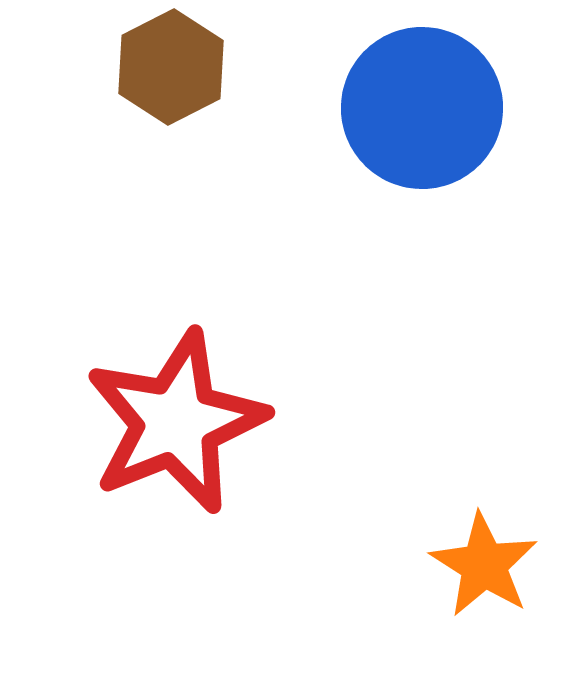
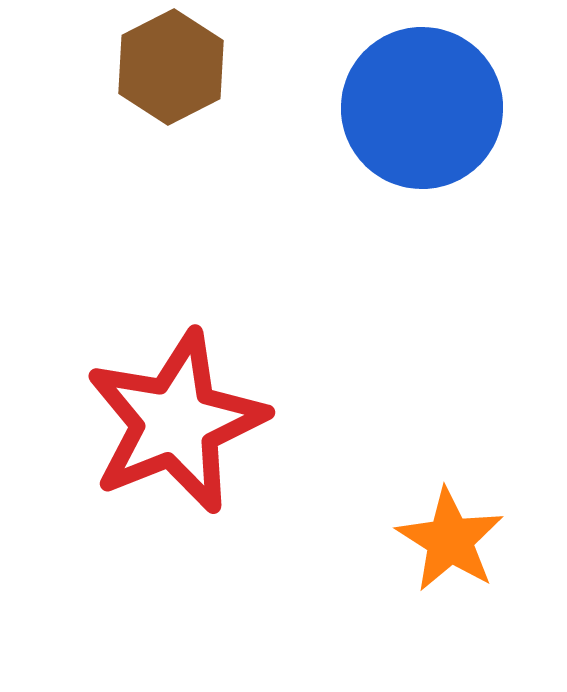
orange star: moved 34 px left, 25 px up
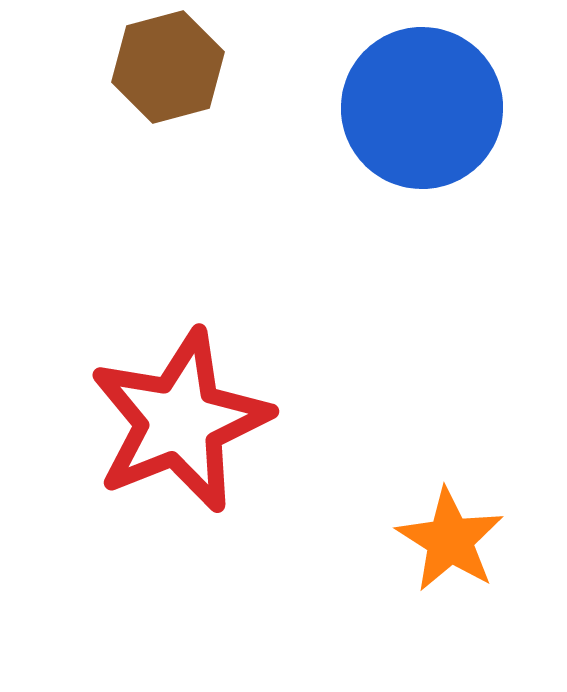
brown hexagon: moved 3 px left; rotated 12 degrees clockwise
red star: moved 4 px right, 1 px up
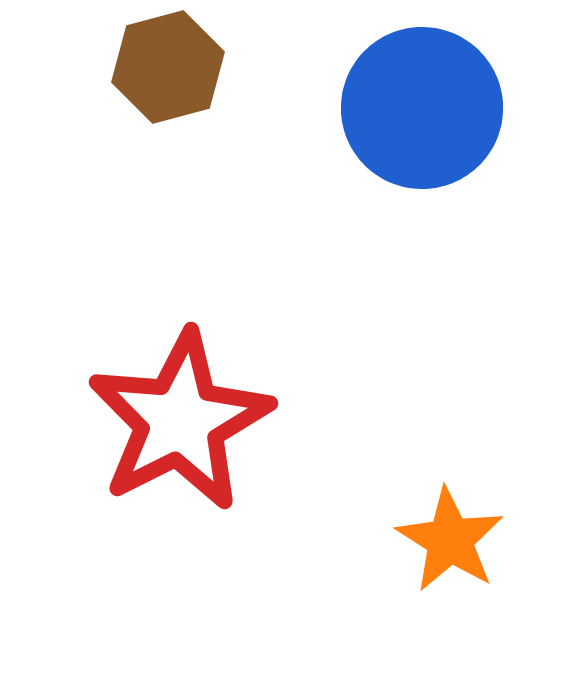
red star: rotated 5 degrees counterclockwise
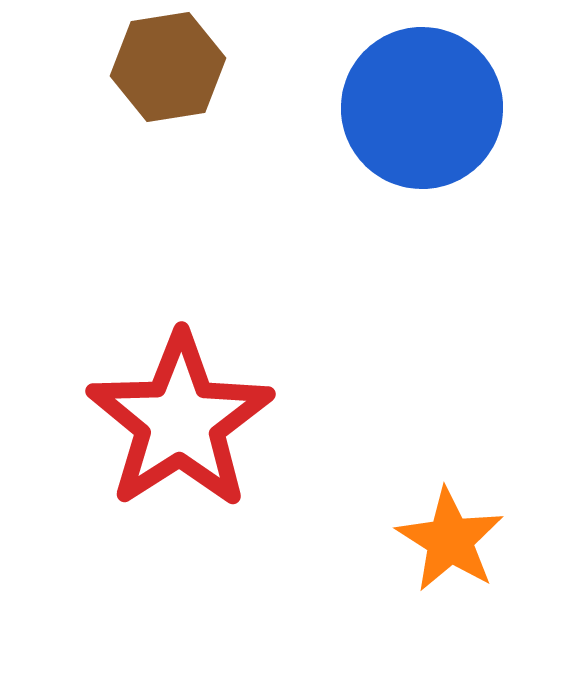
brown hexagon: rotated 6 degrees clockwise
red star: rotated 6 degrees counterclockwise
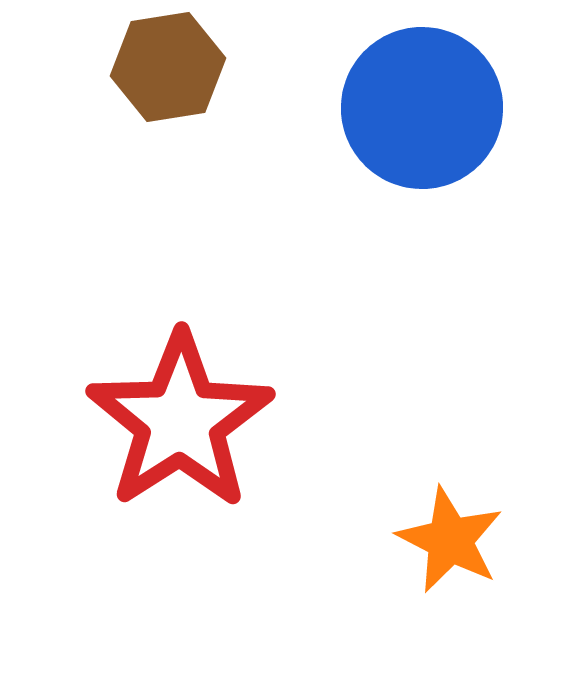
orange star: rotated 5 degrees counterclockwise
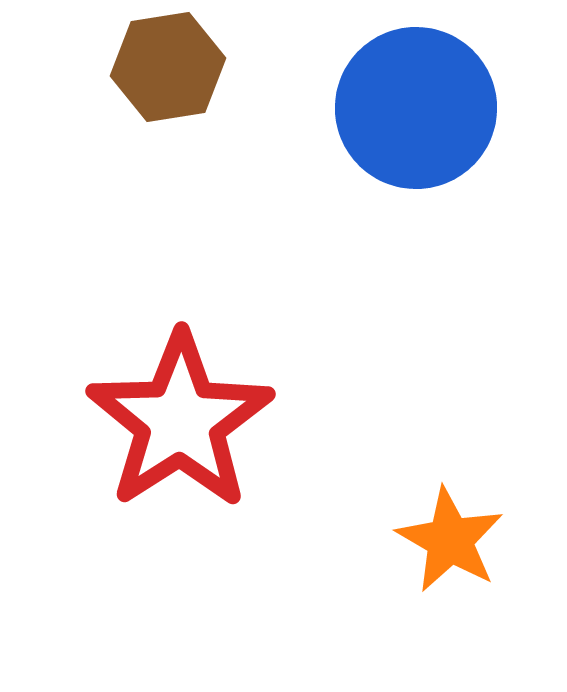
blue circle: moved 6 px left
orange star: rotated 3 degrees clockwise
